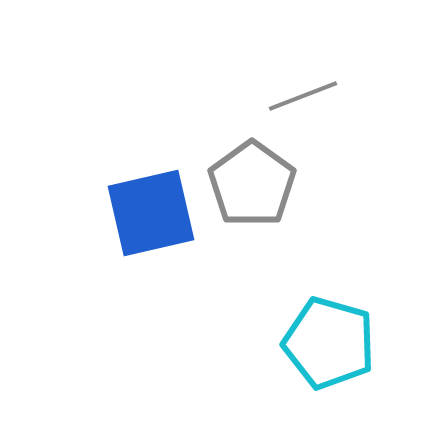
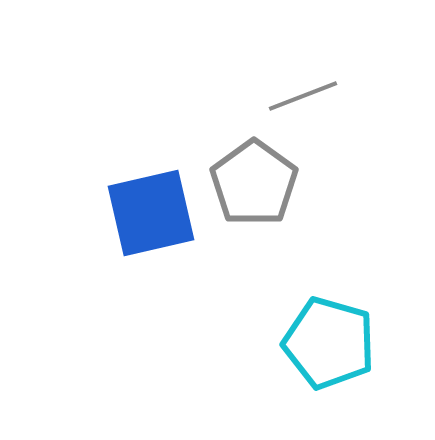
gray pentagon: moved 2 px right, 1 px up
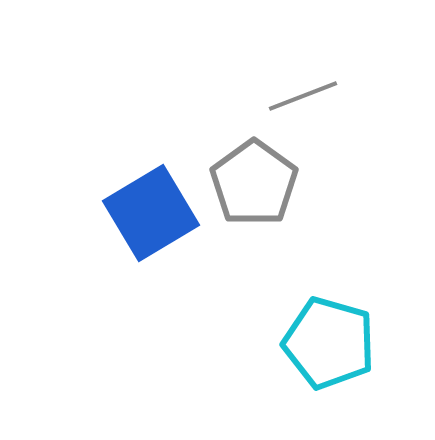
blue square: rotated 18 degrees counterclockwise
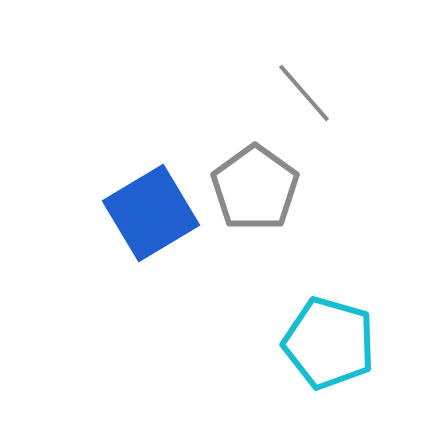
gray line: moved 1 px right, 3 px up; rotated 70 degrees clockwise
gray pentagon: moved 1 px right, 5 px down
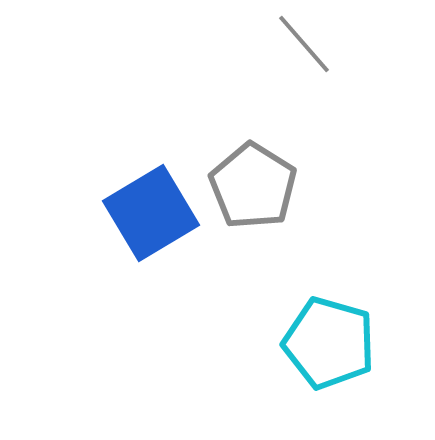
gray line: moved 49 px up
gray pentagon: moved 2 px left, 2 px up; rotated 4 degrees counterclockwise
